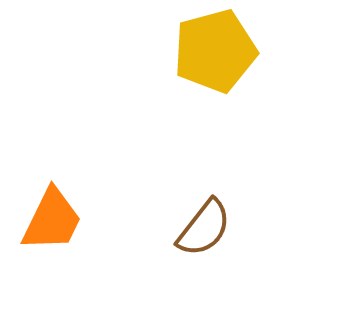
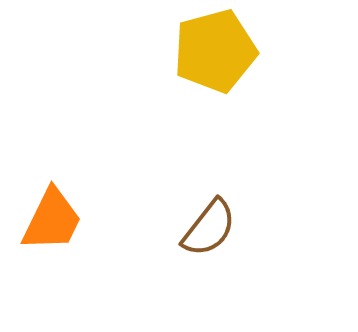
brown semicircle: moved 5 px right
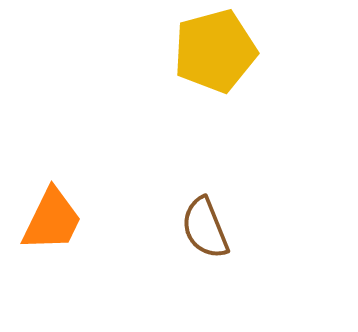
brown semicircle: moved 4 px left; rotated 120 degrees clockwise
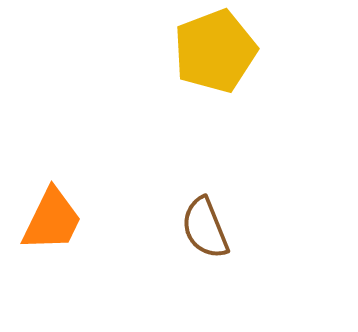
yellow pentagon: rotated 6 degrees counterclockwise
